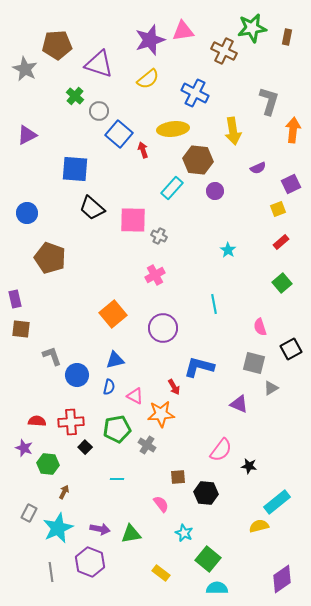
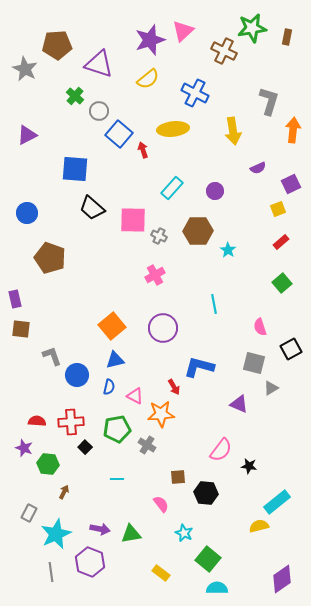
pink triangle at (183, 31): rotated 35 degrees counterclockwise
brown hexagon at (198, 160): moved 71 px down; rotated 8 degrees counterclockwise
orange square at (113, 314): moved 1 px left, 12 px down
cyan star at (58, 528): moved 2 px left, 6 px down
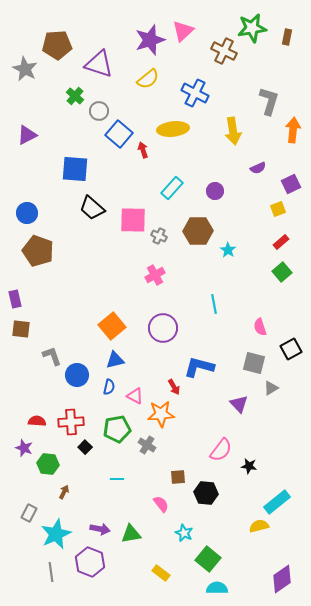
brown pentagon at (50, 258): moved 12 px left, 7 px up
green square at (282, 283): moved 11 px up
purple triangle at (239, 404): rotated 24 degrees clockwise
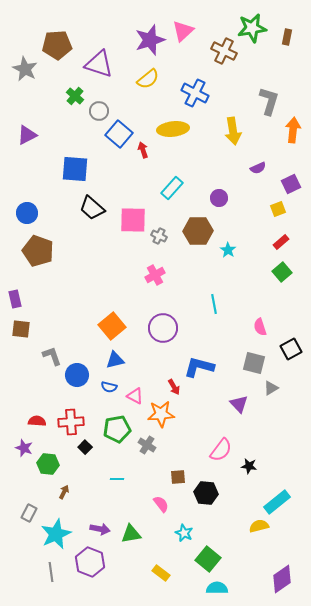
purple circle at (215, 191): moved 4 px right, 7 px down
blue semicircle at (109, 387): rotated 91 degrees clockwise
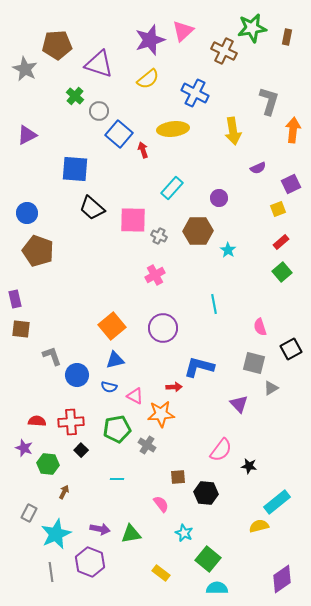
red arrow at (174, 387): rotated 63 degrees counterclockwise
black square at (85, 447): moved 4 px left, 3 px down
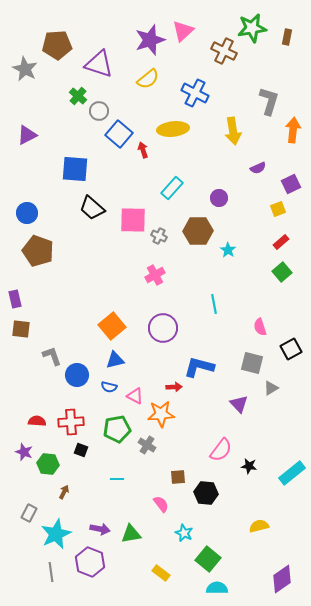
green cross at (75, 96): moved 3 px right
gray square at (254, 363): moved 2 px left
purple star at (24, 448): moved 4 px down
black square at (81, 450): rotated 24 degrees counterclockwise
cyan rectangle at (277, 502): moved 15 px right, 29 px up
